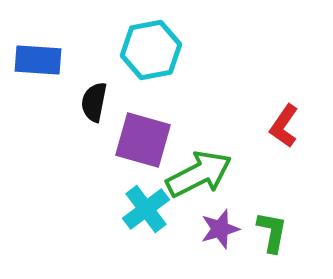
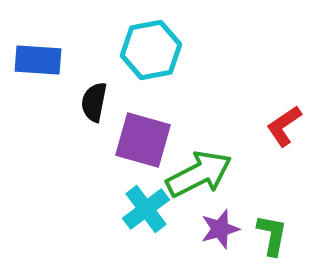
red L-shape: rotated 21 degrees clockwise
green L-shape: moved 3 px down
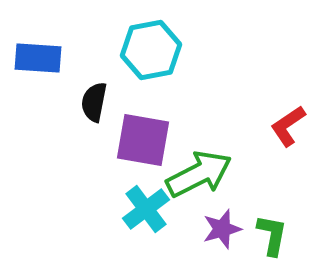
blue rectangle: moved 2 px up
red L-shape: moved 4 px right
purple square: rotated 6 degrees counterclockwise
purple star: moved 2 px right
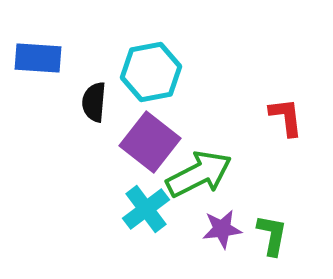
cyan hexagon: moved 22 px down
black semicircle: rotated 6 degrees counterclockwise
red L-shape: moved 2 px left, 9 px up; rotated 117 degrees clockwise
purple square: moved 7 px right, 2 px down; rotated 28 degrees clockwise
purple star: rotated 9 degrees clockwise
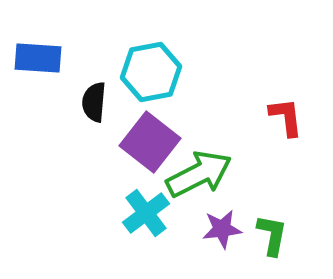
cyan cross: moved 4 px down
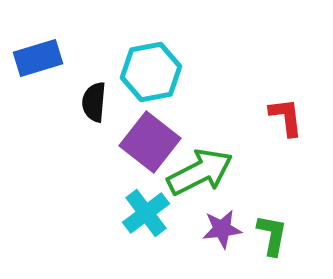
blue rectangle: rotated 21 degrees counterclockwise
green arrow: moved 1 px right, 2 px up
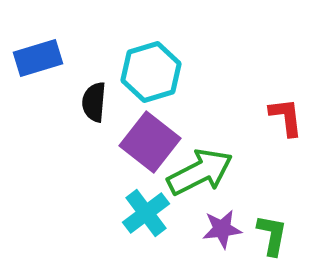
cyan hexagon: rotated 6 degrees counterclockwise
